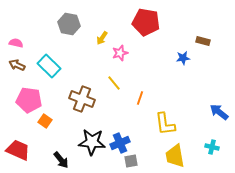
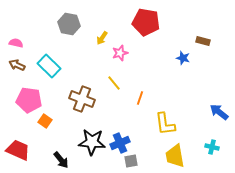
blue star: rotated 24 degrees clockwise
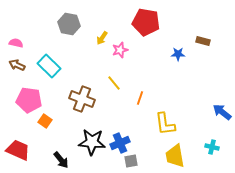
pink star: moved 3 px up
blue star: moved 5 px left, 4 px up; rotated 16 degrees counterclockwise
blue arrow: moved 3 px right
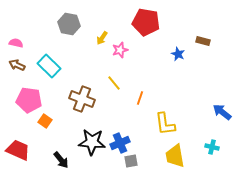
blue star: rotated 24 degrees clockwise
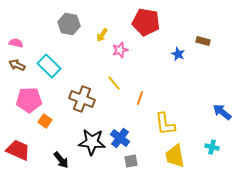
yellow arrow: moved 3 px up
pink pentagon: rotated 10 degrees counterclockwise
blue cross: moved 5 px up; rotated 30 degrees counterclockwise
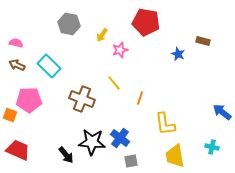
orange square: moved 35 px left, 6 px up; rotated 16 degrees counterclockwise
black arrow: moved 5 px right, 5 px up
